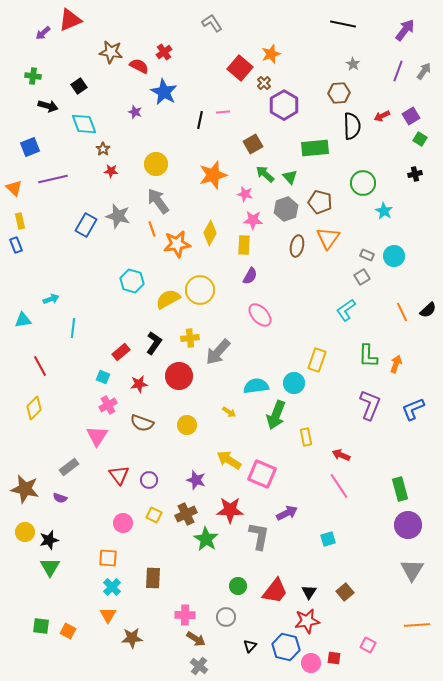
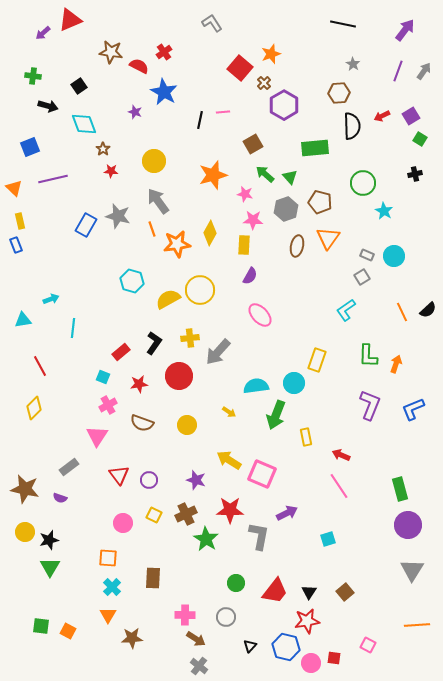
yellow circle at (156, 164): moved 2 px left, 3 px up
green circle at (238, 586): moved 2 px left, 3 px up
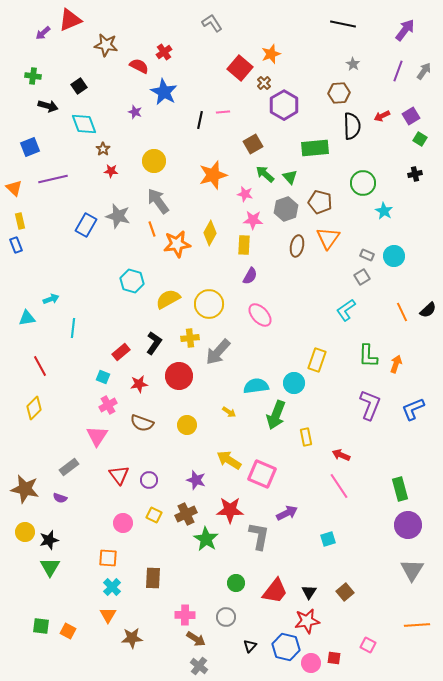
brown star at (111, 52): moved 5 px left, 7 px up
yellow circle at (200, 290): moved 9 px right, 14 px down
cyan triangle at (23, 320): moved 4 px right, 2 px up
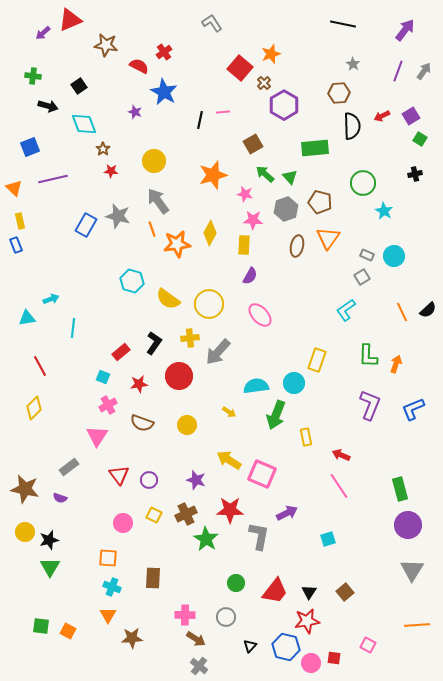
yellow semicircle at (168, 299): rotated 115 degrees counterclockwise
cyan cross at (112, 587): rotated 24 degrees counterclockwise
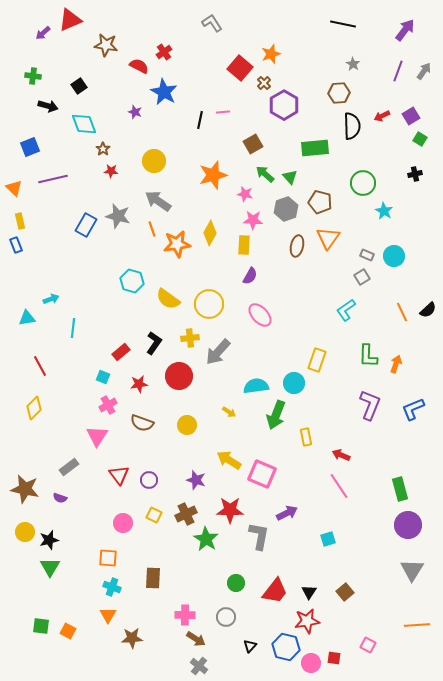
gray arrow at (158, 201): rotated 20 degrees counterclockwise
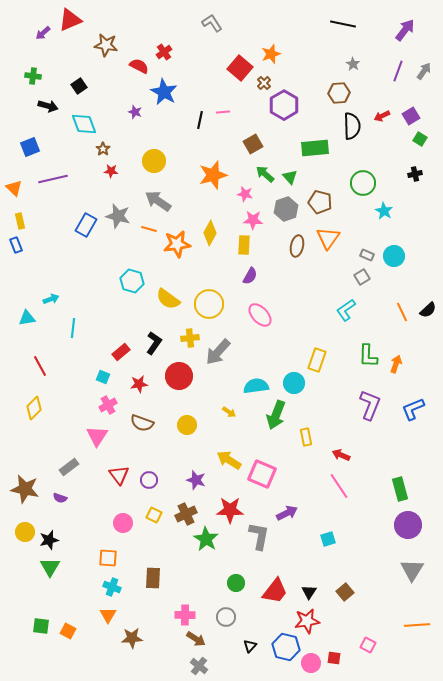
orange line at (152, 229): moved 3 px left; rotated 56 degrees counterclockwise
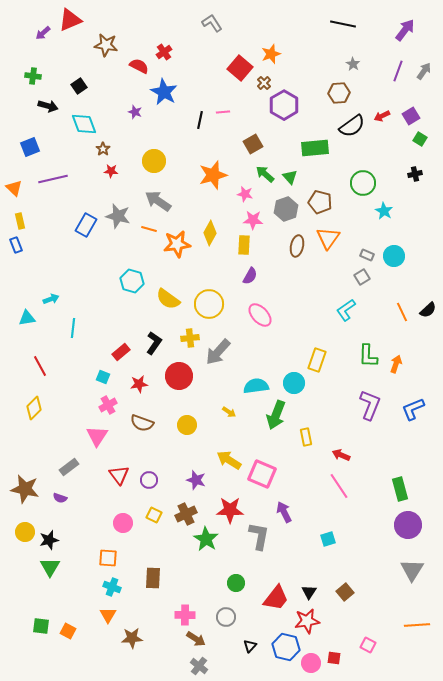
black semicircle at (352, 126): rotated 56 degrees clockwise
purple arrow at (287, 513): moved 3 px left, 1 px up; rotated 90 degrees counterclockwise
red trapezoid at (275, 591): moved 1 px right, 7 px down
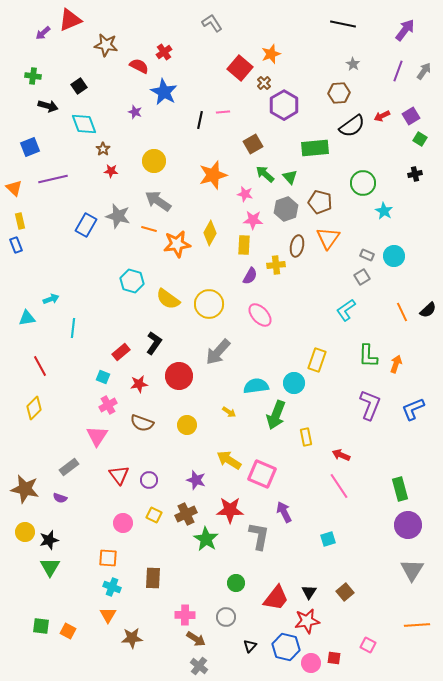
yellow cross at (190, 338): moved 86 px right, 73 px up
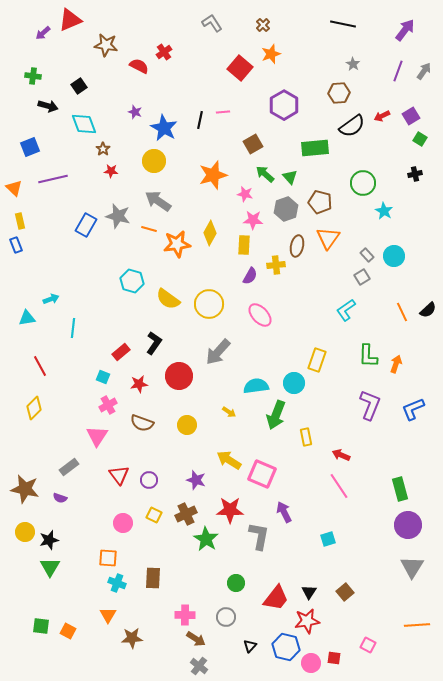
brown cross at (264, 83): moved 1 px left, 58 px up
blue star at (164, 92): moved 36 px down
gray rectangle at (367, 255): rotated 24 degrees clockwise
gray triangle at (412, 570): moved 3 px up
cyan cross at (112, 587): moved 5 px right, 4 px up
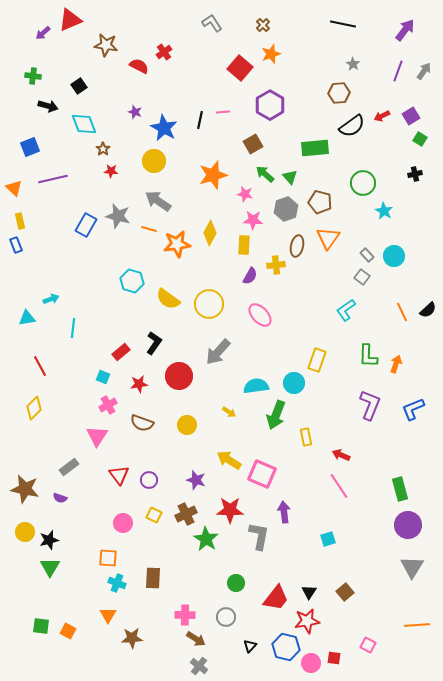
purple hexagon at (284, 105): moved 14 px left
gray square at (362, 277): rotated 21 degrees counterclockwise
purple arrow at (284, 512): rotated 20 degrees clockwise
